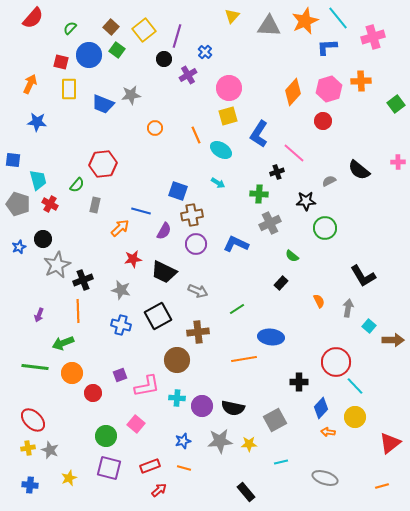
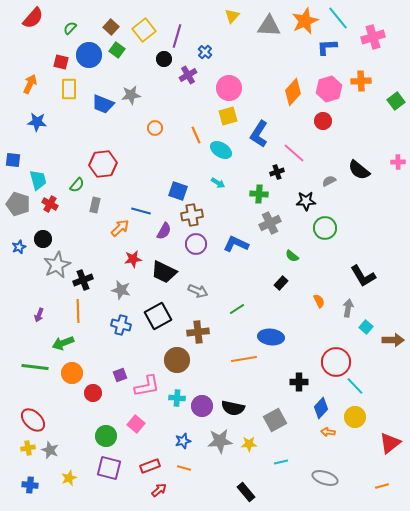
green square at (396, 104): moved 3 px up
cyan square at (369, 326): moved 3 px left, 1 px down
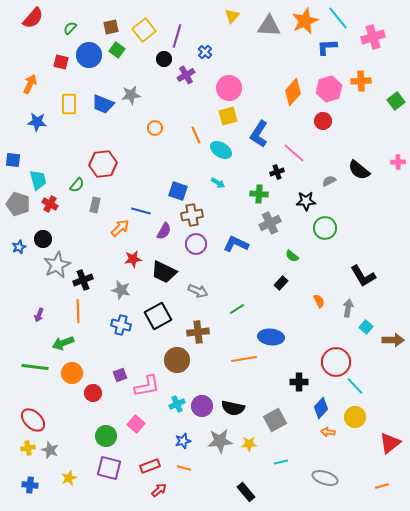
brown square at (111, 27): rotated 35 degrees clockwise
purple cross at (188, 75): moved 2 px left
yellow rectangle at (69, 89): moved 15 px down
cyan cross at (177, 398): moved 6 px down; rotated 28 degrees counterclockwise
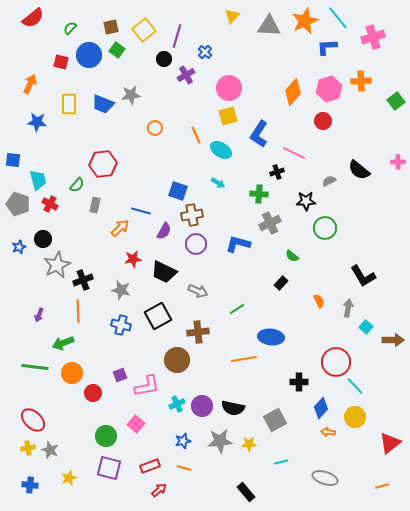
red semicircle at (33, 18): rotated 10 degrees clockwise
pink line at (294, 153): rotated 15 degrees counterclockwise
blue L-shape at (236, 244): moved 2 px right; rotated 10 degrees counterclockwise
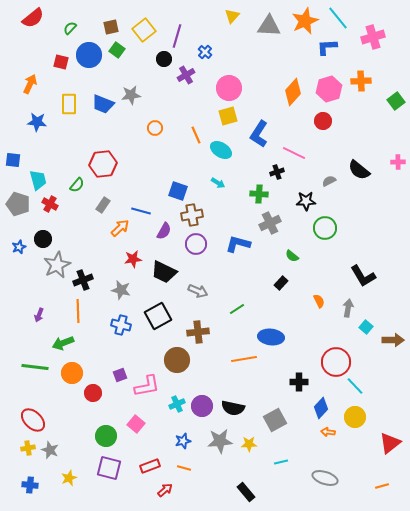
gray rectangle at (95, 205): moved 8 px right; rotated 21 degrees clockwise
red arrow at (159, 490): moved 6 px right
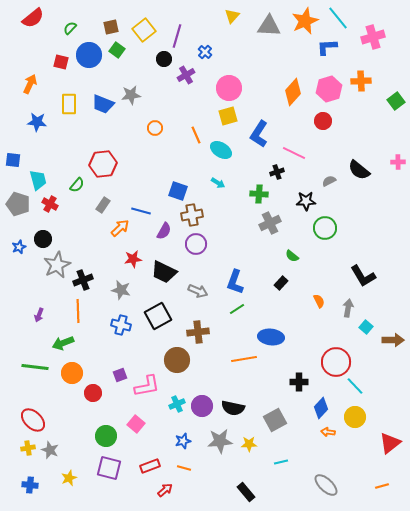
blue L-shape at (238, 244): moved 3 px left, 38 px down; rotated 85 degrees counterclockwise
gray ellipse at (325, 478): moved 1 px right, 7 px down; rotated 25 degrees clockwise
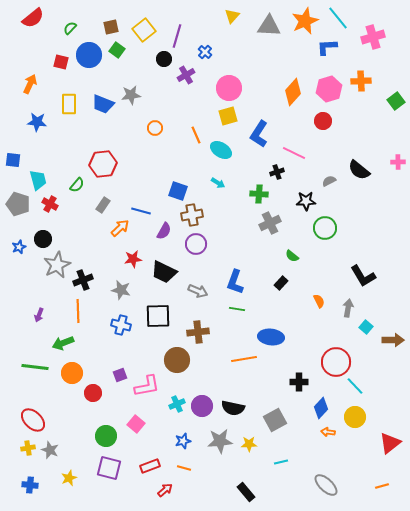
green line at (237, 309): rotated 42 degrees clockwise
black square at (158, 316): rotated 28 degrees clockwise
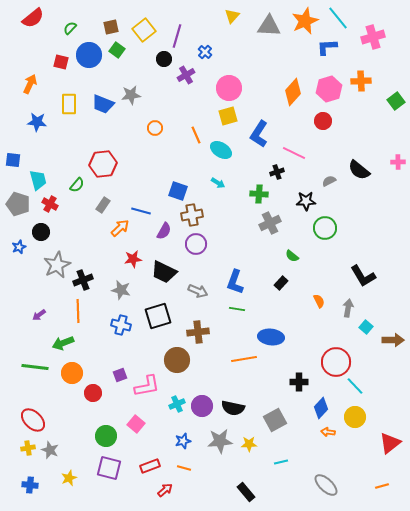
black circle at (43, 239): moved 2 px left, 7 px up
purple arrow at (39, 315): rotated 32 degrees clockwise
black square at (158, 316): rotated 16 degrees counterclockwise
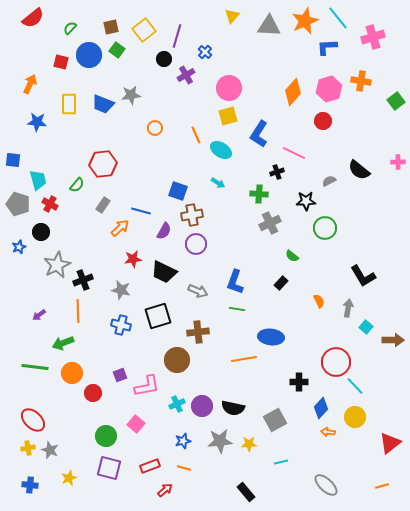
orange cross at (361, 81): rotated 12 degrees clockwise
